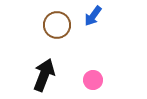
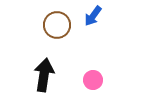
black arrow: rotated 12 degrees counterclockwise
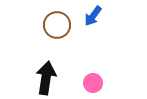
black arrow: moved 2 px right, 3 px down
pink circle: moved 3 px down
